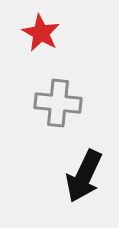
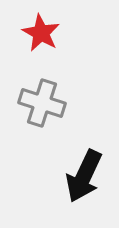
gray cross: moved 16 px left; rotated 12 degrees clockwise
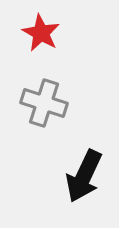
gray cross: moved 2 px right
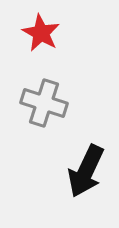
black arrow: moved 2 px right, 5 px up
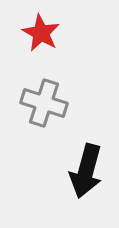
black arrow: rotated 10 degrees counterclockwise
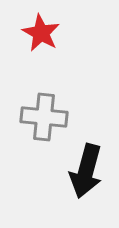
gray cross: moved 14 px down; rotated 12 degrees counterclockwise
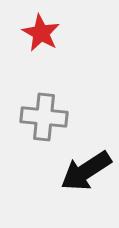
black arrow: rotated 42 degrees clockwise
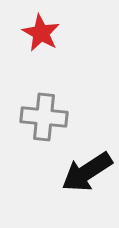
black arrow: moved 1 px right, 1 px down
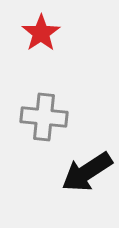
red star: rotated 9 degrees clockwise
